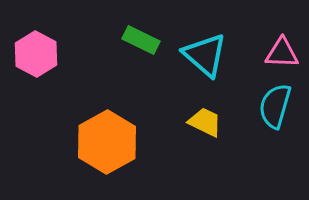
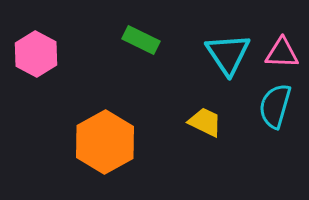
cyan triangle: moved 23 px right, 1 px up; rotated 15 degrees clockwise
orange hexagon: moved 2 px left
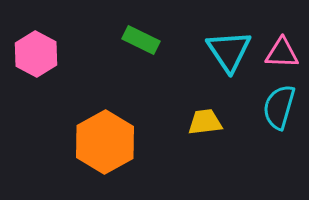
cyan triangle: moved 1 px right, 3 px up
cyan semicircle: moved 4 px right, 1 px down
yellow trapezoid: rotated 33 degrees counterclockwise
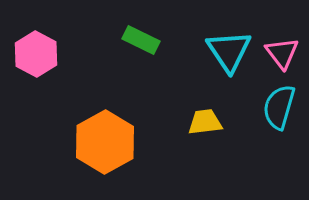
pink triangle: rotated 51 degrees clockwise
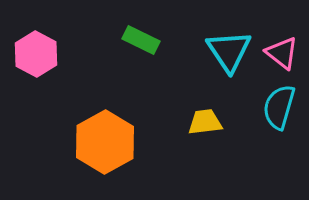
pink triangle: rotated 15 degrees counterclockwise
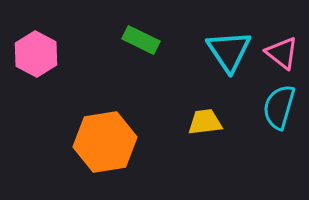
orange hexagon: rotated 20 degrees clockwise
